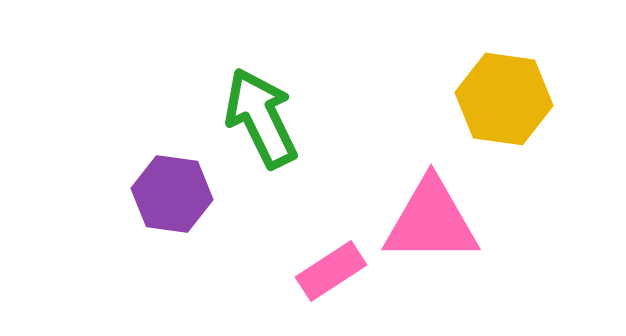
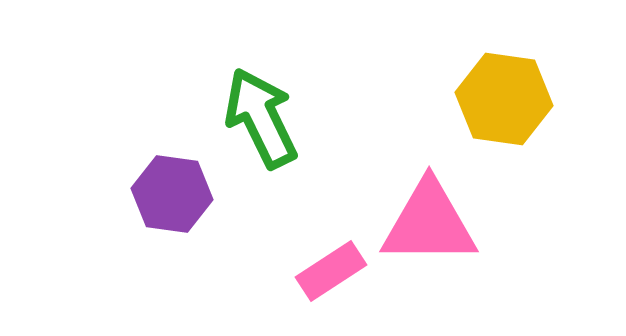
pink triangle: moved 2 px left, 2 px down
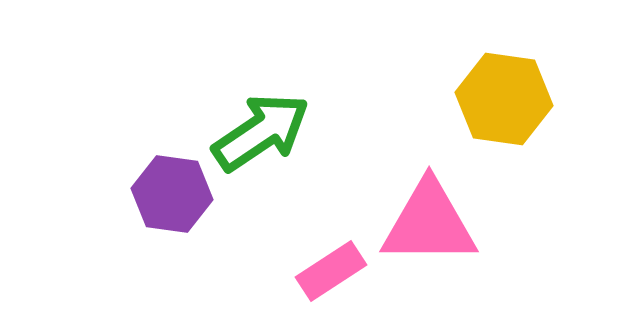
green arrow: moved 14 px down; rotated 82 degrees clockwise
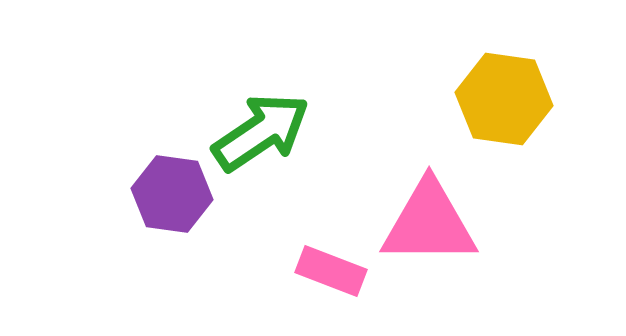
pink rectangle: rotated 54 degrees clockwise
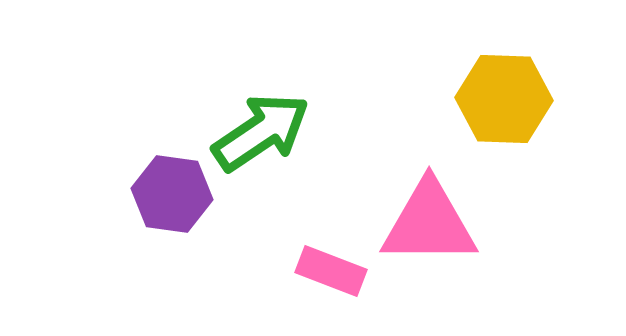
yellow hexagon: rotated 6 degrees counterclockwise
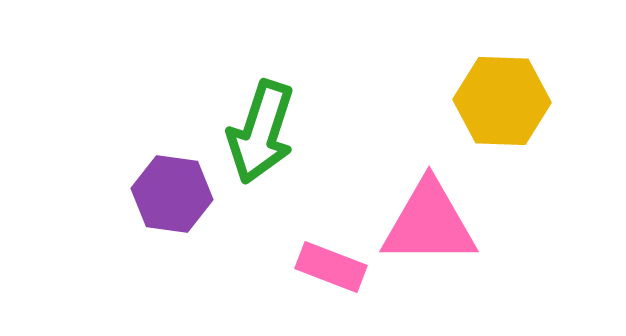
yellow hexagon: moved 2 px left, 2 px down
green arrow: rotated 142 degrees clockwise
pink rectangle: moved 4 px up
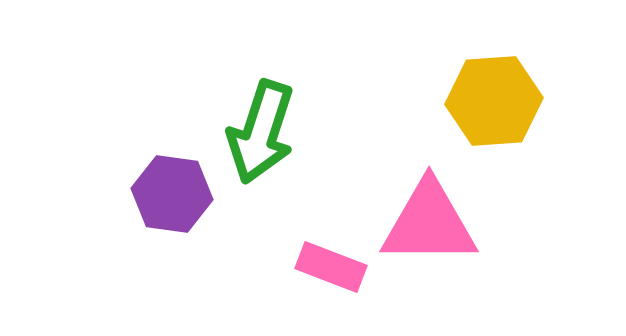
yellow hexagon: moved 8 px left; rotated 6 degrees counterclockwise
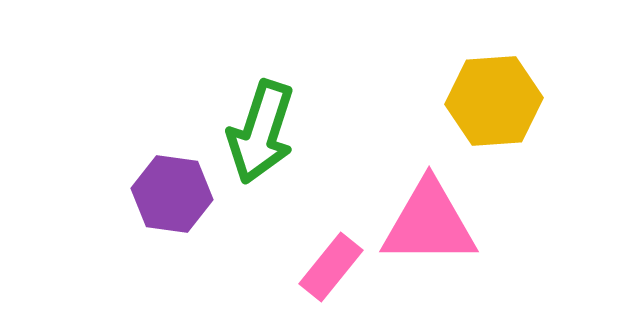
pink rectangle: rotated 72 degrees counterclockwise
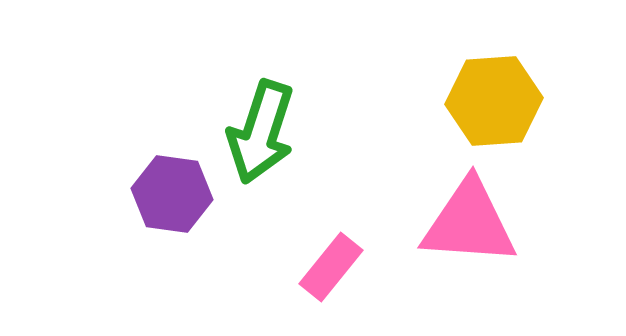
pink triangle: moved 40 px right; rotated 4 degrees clockwise
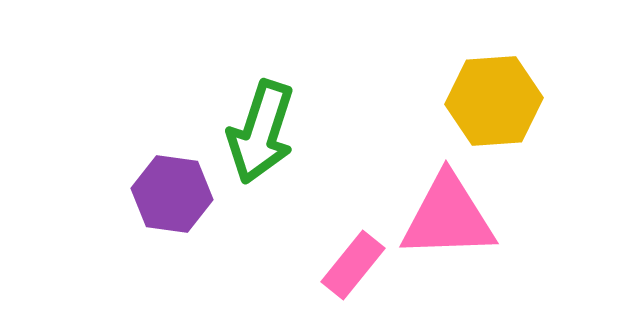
pink triangle: moved 21 px left, 6 px up; rotated 6 degrees counterclockwise
pink rectangle: moved 22 px right, 2 px up
